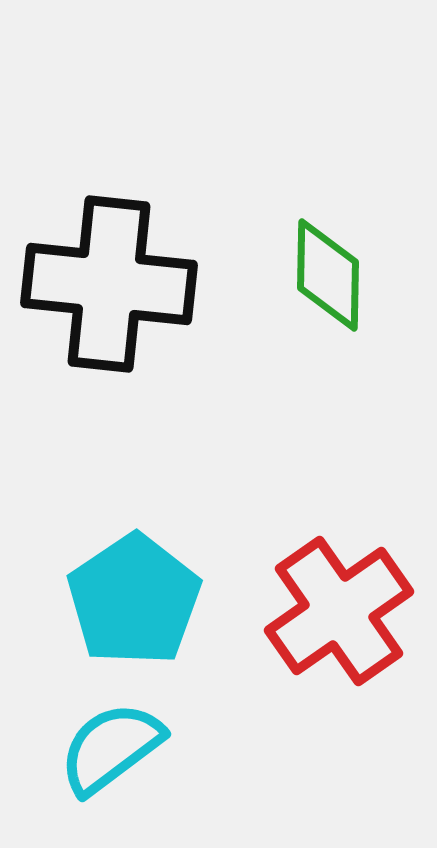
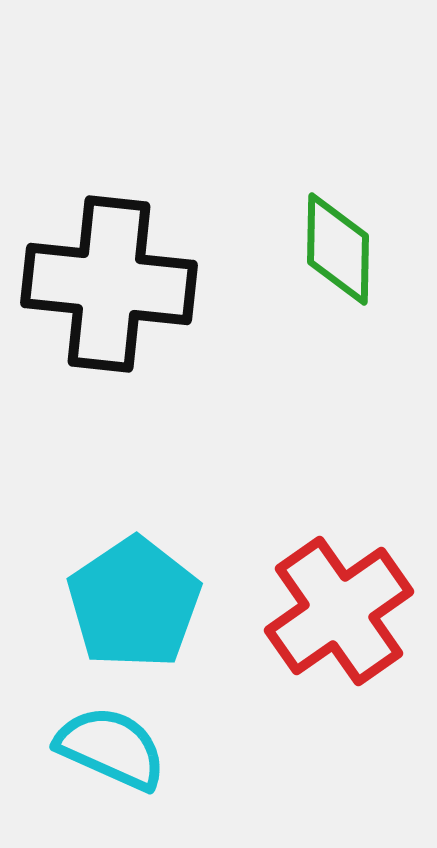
green diamond: moved 10 px right, 26 px up
cyan pentagon: moved 3 px down
cyan semicircle: rotated 61 degrees clockwise
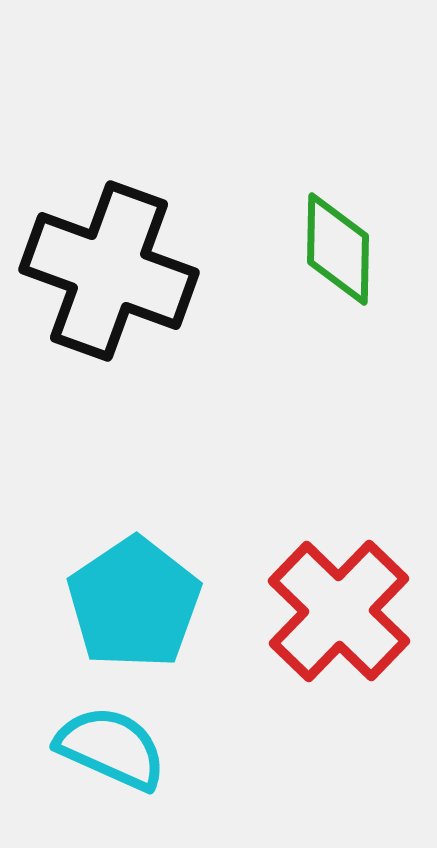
black cross: moved 13 px up; rotated 14 degrees clockwise
red cross: rotated 11 degrees counterclockwise
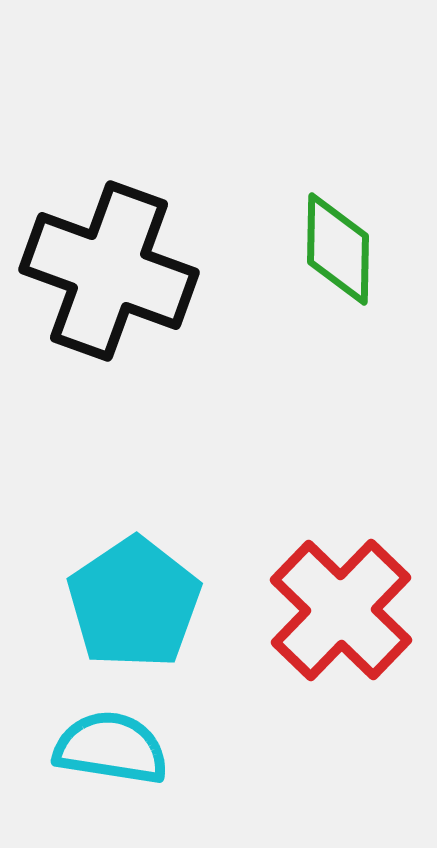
red cross: moved 2 px right, 1 px up
cyan semicircle: rotated 15 degrees counterclockwise
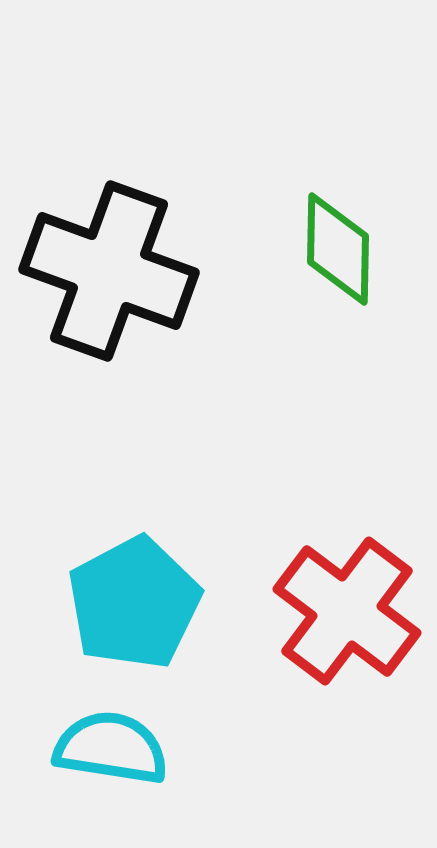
cyan pentagon: rotated 6 degrees clockwise
red cross: moved 6 px right, 1 px down; rotated 7 degrees counterclockwise
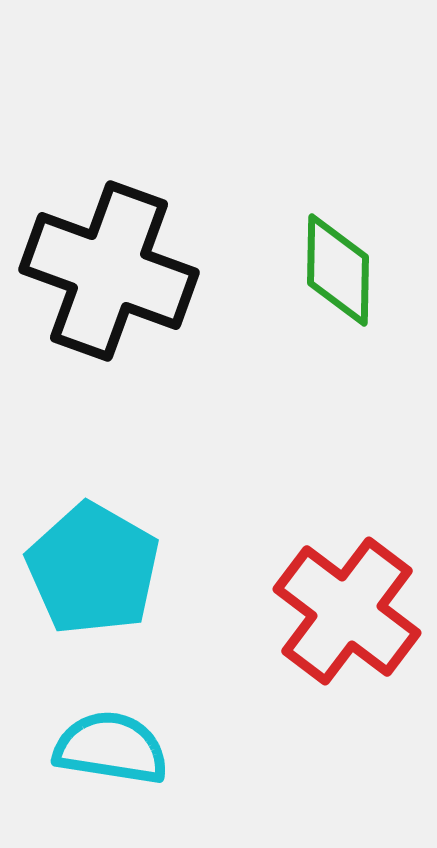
green diamond: moved 21 px down
cyan pentagon: moved 41 px left, 34 px up; rotated 14 degrees counterclockwise
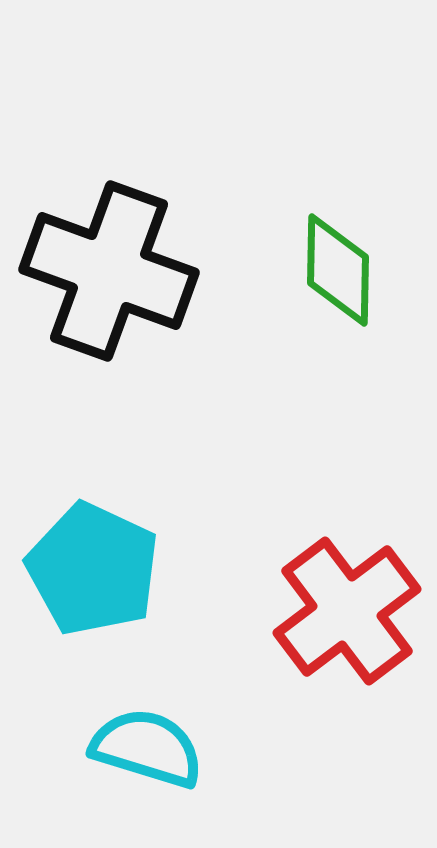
cyan pentagon: rotated 5 degrees counterclockwise
red cross: rotated 16 degrees clockwise
cyan semicircle: moved 36 px right; rotated 8 degrees clockwise
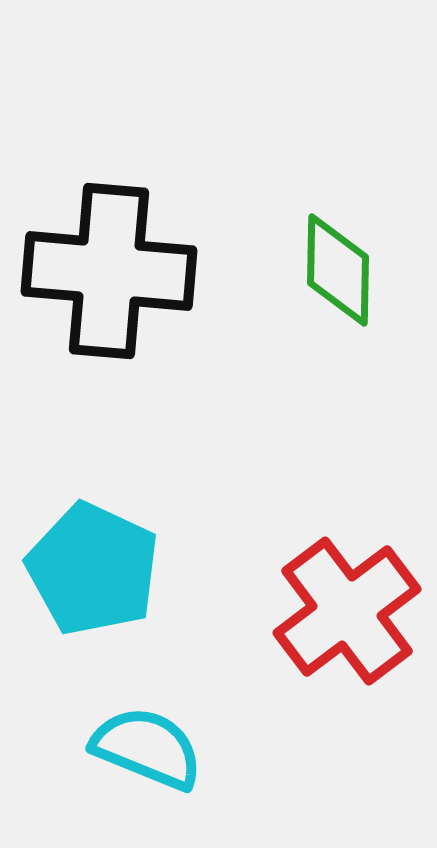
black cross: rotated 15 degrees counterclockwise
cyan semicircle: rotated 5 degrees clockwise
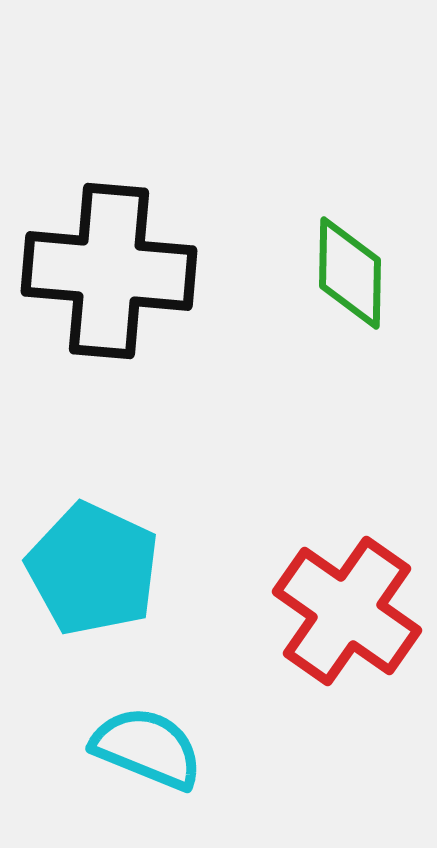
green diamond: moved 12 px right, 3 px down
red cross: rotated 18 degrees counterclockwise
